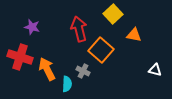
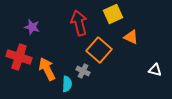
yellow square: rotated 18 degrees clockwise
red arrow: moved 6 px up
orange triangle: moved 3 px left, 2 px down; rotated 14 degrees clockwise
orange square: moved 2 px left
red cross: moved 1 px left
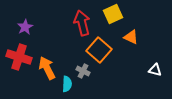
red arrow: moved 3 px right
purple star: moved 7 px left; rotated 28 degrees clockwise
orange arrow: moved 1 px up
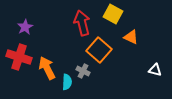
yellow square: rotated 36 degrees counterclockwise
cyan semicircle: moved 2 px up
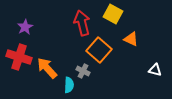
orange triangle: moved 2 px down
orange arrow: rotated 15 degrees counterclockwise
cyan semicircle: moved 2 px right, 3 px down
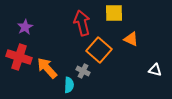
yellow square: moved 1 px right, 1 px up; rotated 30 degrees counterclockwise
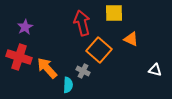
cyan semicircle: moved 1 px left
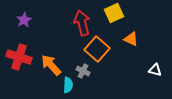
yellow square: rotated 24 degrees counterclockwise
purple star: moved 1 px left, 7 px up
orange square: moved 2 px left, 1 px up
orange arrow: moved 4 px right, 3 px up
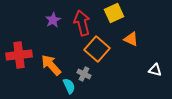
purple star: moved 29 px right
red cross: moved 2 px up; rotated 25 degrees counterclockwise
gray cross: moved 1 px right, 3 px down
cyan semicircle: moved 1 px right, 1 px down; rotated 28 degrees counterclockwise
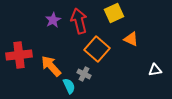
red arrow: moved 3 px left, 2 px up
orange arrow: moved 1 px down
white triangle: rotated 24 degrees counterclockwise
